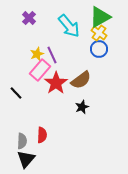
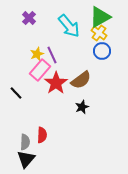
blue circle: moved 3 px right, 2 px down
gray semicircle: moved 3 px right, 1 px down
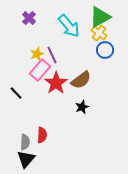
blue circle: moved 3 px right, 1 px up
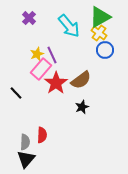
pink rectangle: moved 1 px right, 1 px up
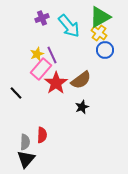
purple cross: moved 13 px right; rotated 24 degrees clockwise
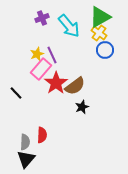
brown semicircle: moved 6 px left, 6 px down
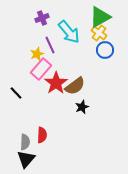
cyan arrow: moved 6 px down
purple line: moved 2 px left, 10 px up
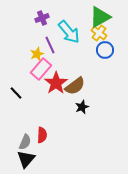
gray semicircle: rotated 21 degrees clockwise
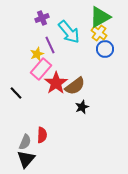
blue circle: moved 1 px up
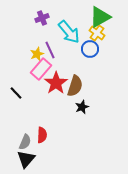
yellow cross: moved 2 px left
purple line: moved 5 px down
blue circle: moved 15 px left
brown semicircle: rotated 35 degrees counterclockwise
